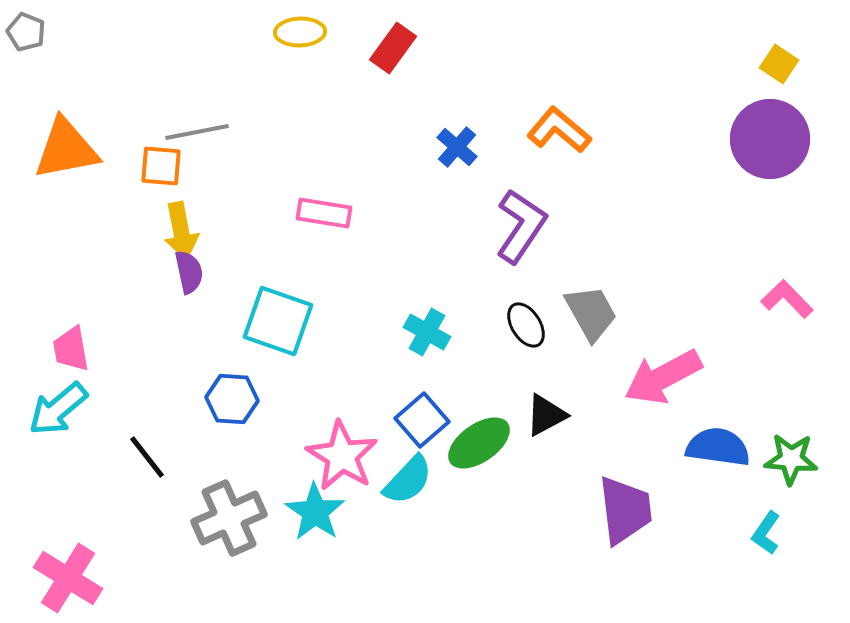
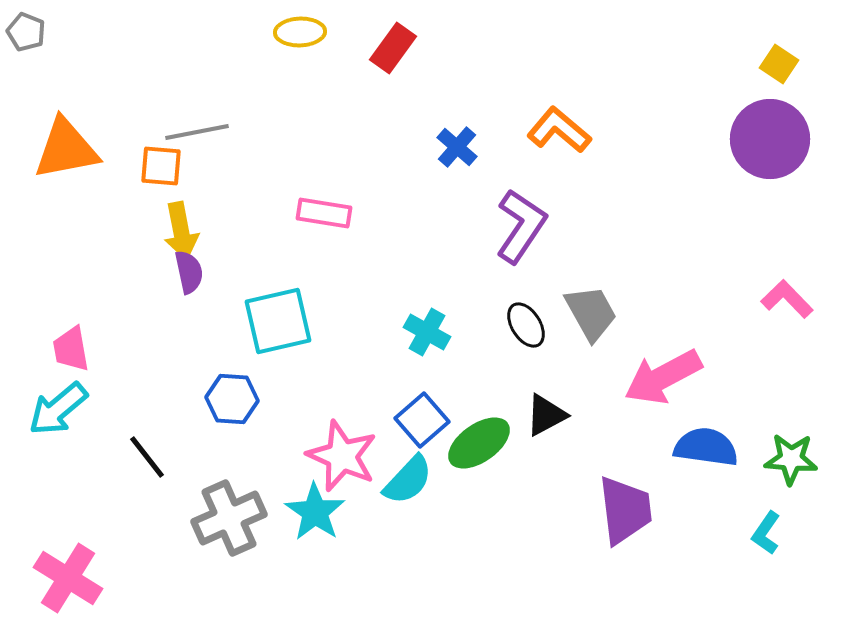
cyan square: rotated 32 degrees counterclockwise
blue semicircle: moved 12 px left
pink star: rotated 8 degrees counterclockwise
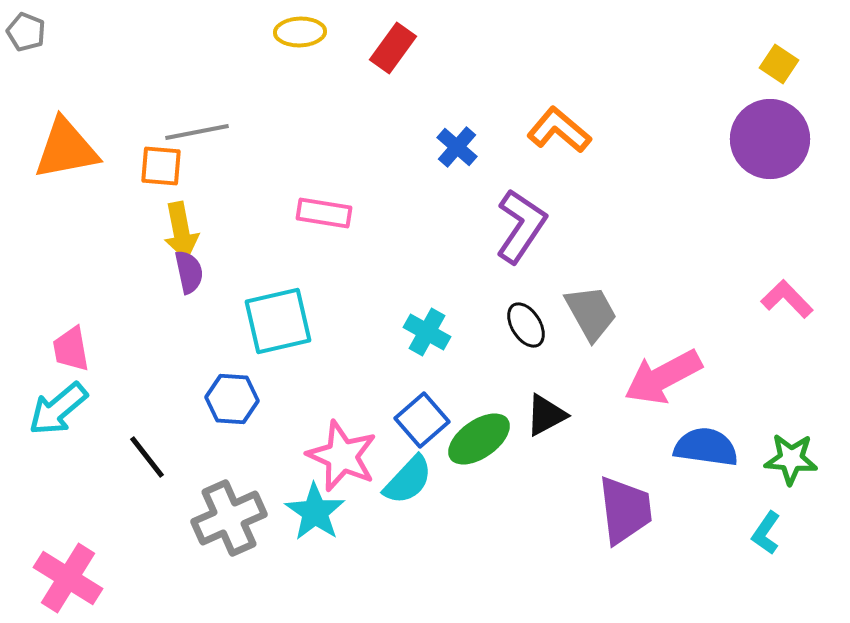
green ellipse: moved 4 px up
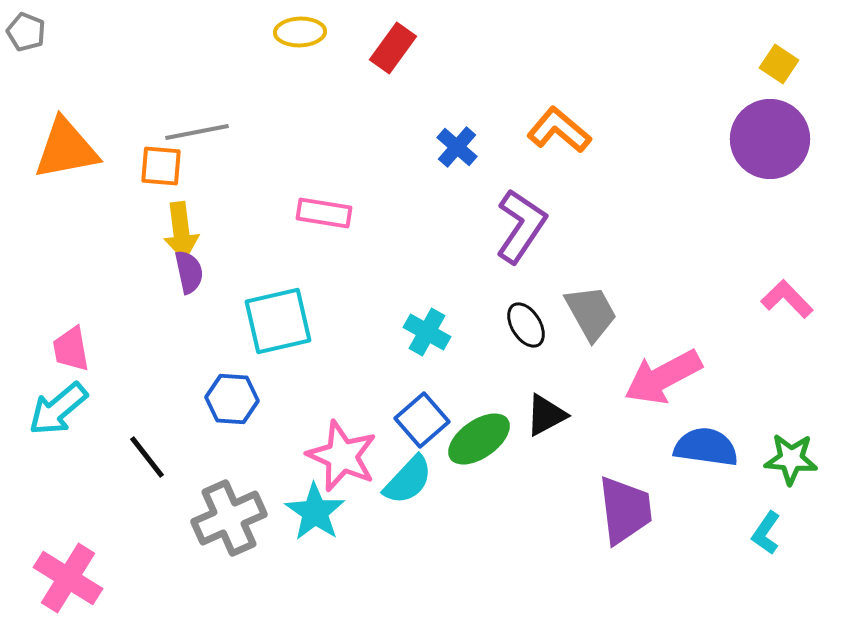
yellow arrow: rotated 4 degrees clockwise
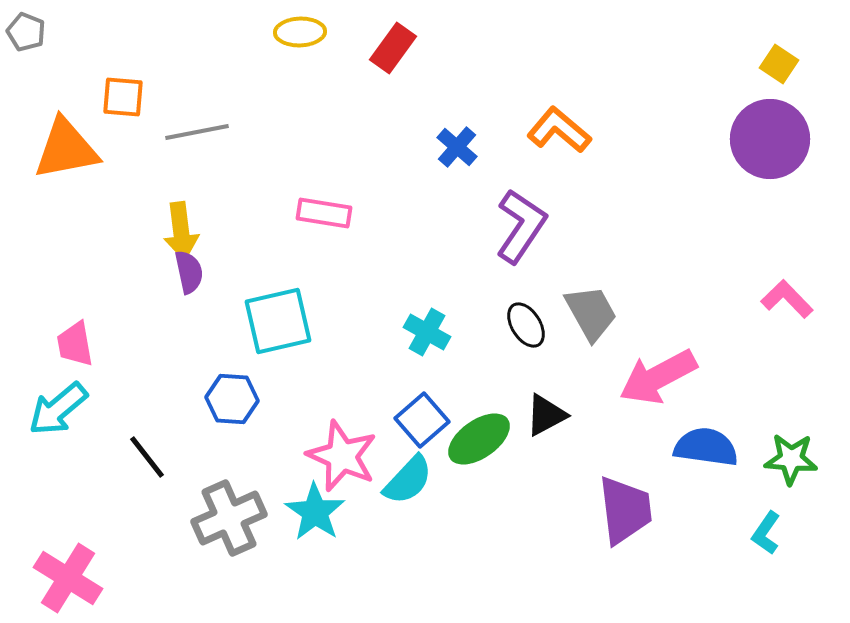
orange square: moved 38 px left, 69 px up
pink trapezoid: moved 4 px right, 5 px up
pink arrow: moved 5 px left
